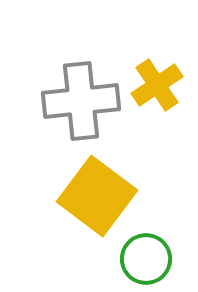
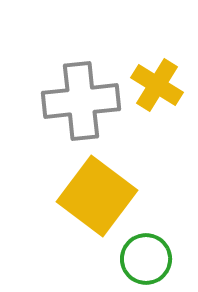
yellow cross: rotated 24 degrees counterclockwise
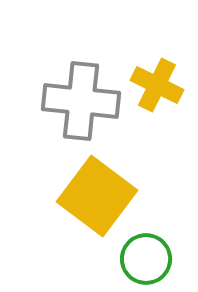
yellow cross: rotated 6 degrees counterclockwise
gray cross: rotated 12 degrees clockwise
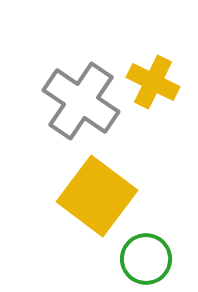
yellow cross: moved 4 px left, 3 px up
gray cross: rotated 28 degrees clockwise
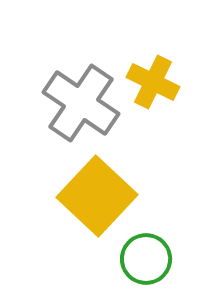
gray cross: moved 2 px down
yellow square: rotated 6 degrees clockwise
